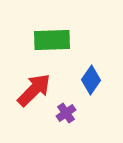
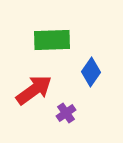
blue diamond: moved 8 px up
red arrow: rotated 9 degrees clockwise
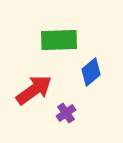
green rectangle: moved 7 px right
blue diamond: rotated 16 degrees clockwise
